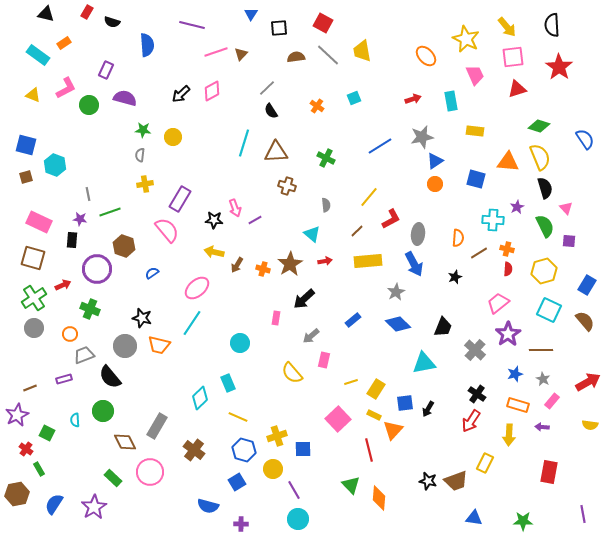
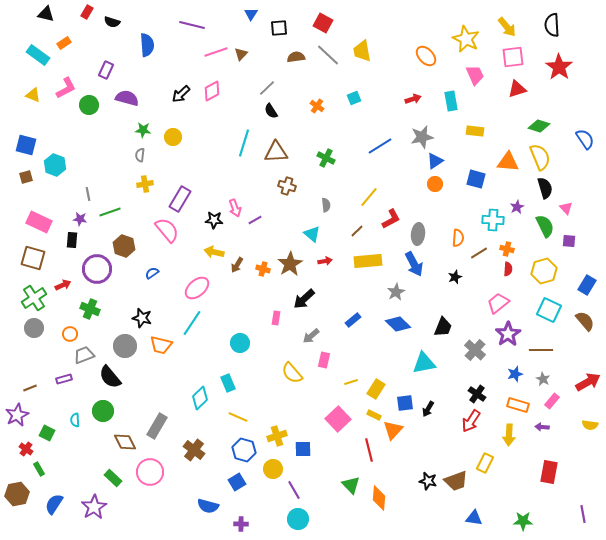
purple semicircle at (125, 98): moved 2 px right
orange trapezoid at (159, 345): moved 2 px right
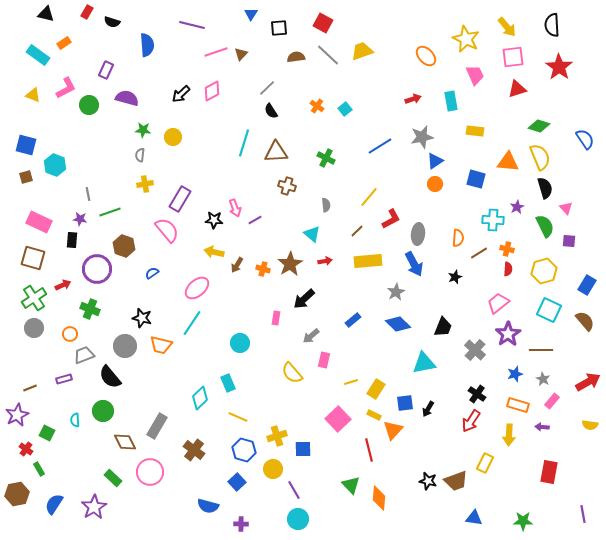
yellow trapezoid at (362, 51): rotated 80 degrees clockwise
cyan square at (354, 98): moved 9 px left, 11 px down; rotated 16 degrees counterclockwise
blue square at (237, 482): rotated 12 degrees counterclockwise
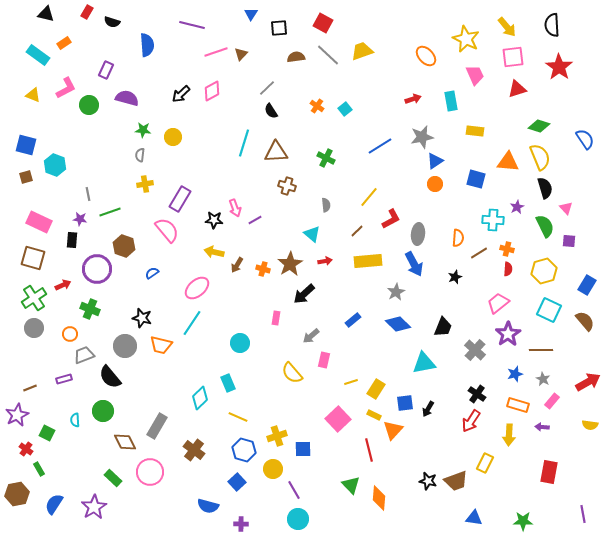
black arrow at (304, 299): moved 5 px up
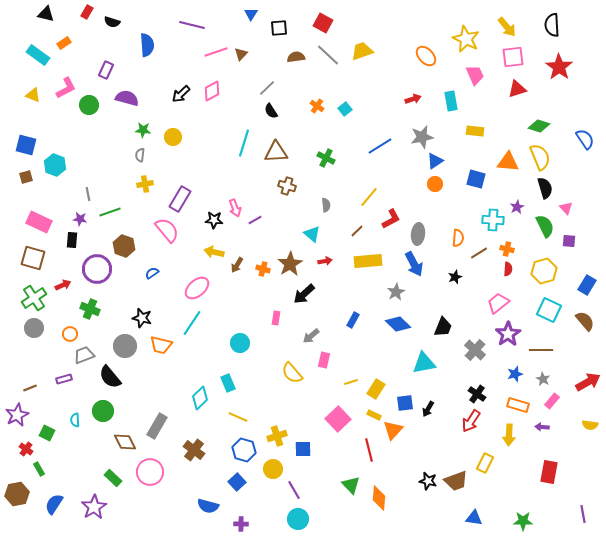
blue rectangle at (353, 320): rotated 21 degrees counterclockwise
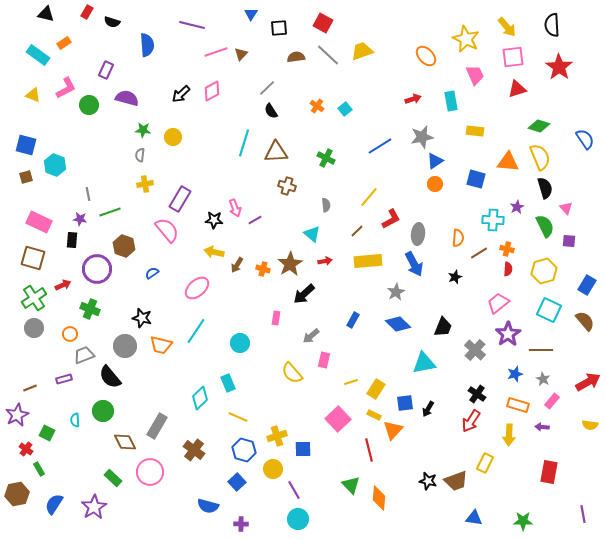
cyan line at (192, 323): moved 4 px right, 8 px down
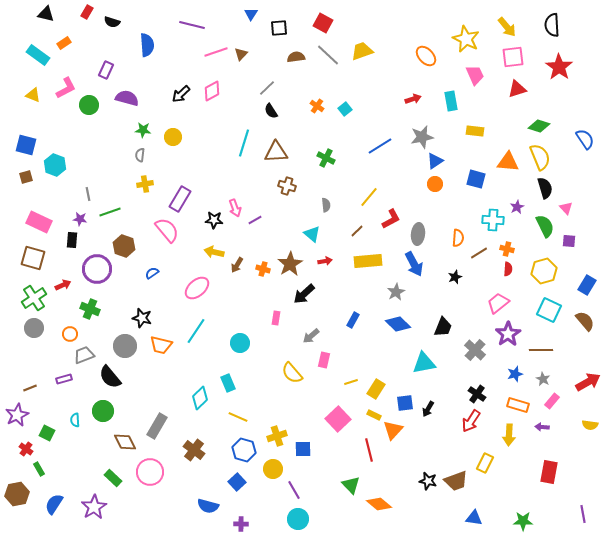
orange diamond at (379, 498): moved 6 px down; rotated 55 degrees counterclockwise
